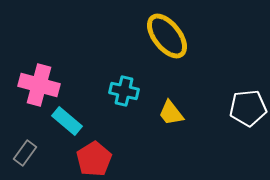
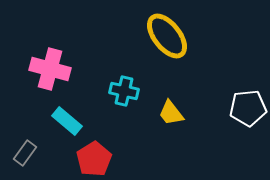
pink cross: moved 11 px right, 16 px up
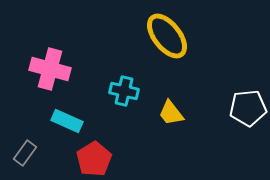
cyan rectangle: rotated 16 degrees counterclockwise
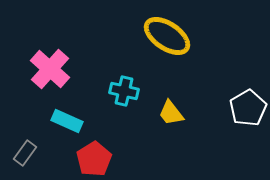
yellow ellipse: rotated 18 degrees counterclockwise
pink cross: rotated 27 degrees clockwise
white pentagon: rotated 24 degrees counterclockwise
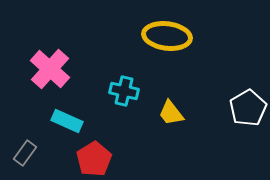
yellow ellipse: rotated 27 degrees counterclockwise
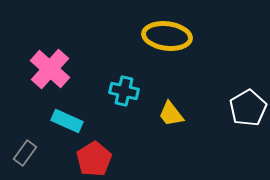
yellow trapezoid: moved 1 px down
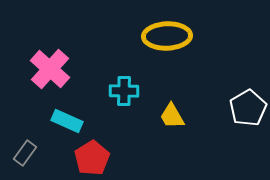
yellow ellipse: rotated 9 degrees counterclockwise
cyan cross: rotated 12 degrees counterclockwise
yellow trapezoid: moved 1 px right, 2 px down; rotated 8 degrees clockwise
red pentagon: moved 2 px left, 1 px up
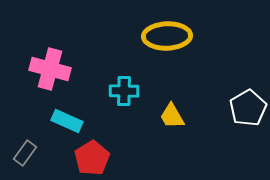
pink cross: rotated 27 degrees counterclockwise
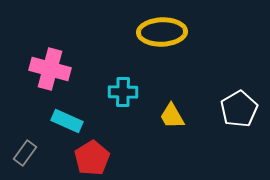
yellow ellipse: moved 5 px left, 4 px up
cyan cross: moved 1 px left, 1 px down
white pentagon: moved 9 px left, 1 px down
